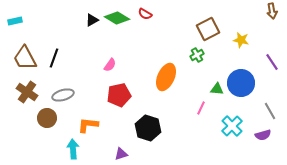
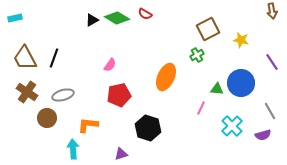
cyan rectangle: moved 3 px up
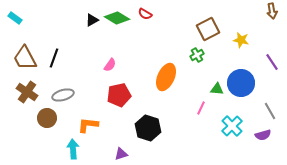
cyan rectangle: rotated 48 degrees clockwise
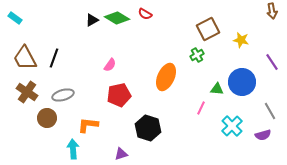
blue circle: moved 1 px right, 1 px up
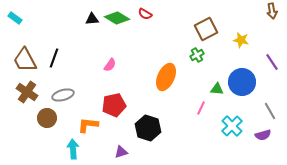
black triangle: moved 1 px up; rotated 24 degrees clockwise
brown square: moved 2 px left
brown trapezoid: moved 2 px down
red pentagon: moved 5 px left, 10 px down
purple triangle: moved 2 px up
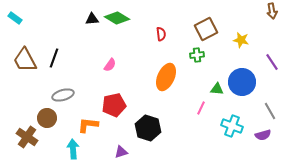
red semicircle: moved 16 px right, 20 px down; rotated 128 degrees counterclockwise
green cross: rotated 24 degrees clockwise
brown cross: moved 45 px down
cyan cross: rotated 25 degrees counterclockwise
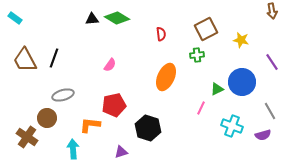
green triangle: rotated 32 degrees counterclockwise
orange L-shape: moved 2 px right
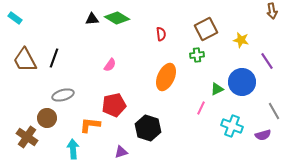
purple line: moved 5 px left, 1 px up
gray line: moved 4 px right
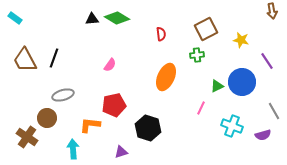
green triangle: moved 3 px up
